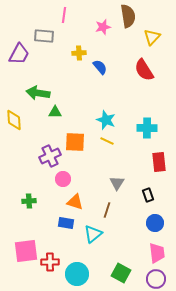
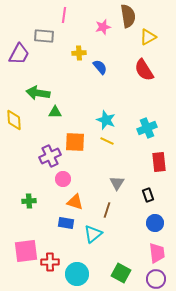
yellow triangle: moved 4 px left; rotated 18 degrees clockwise
cyan cross: rotated 24 degrees counterclockwise
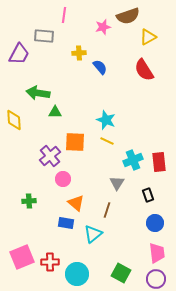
brown semicircle: rotated 80 degrees clockwise
cyan cross: moved 14 px left, 32 px down
purple cross: rotated 15 degrees counterclockwise
orange triangle: moved 1 px right, 1 px down; rotated 24 degrees clockwise
pink square: moved 4 px left, 6 px down; rotated 15 degrees counterclockwise
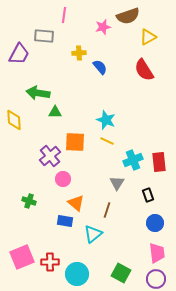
green cross: rotated 24 degrees clockwise
blue rectangle: moved 1 px left, 2 px up
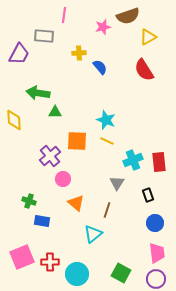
orange square: moved 2 px right, 1 px up
blue rectangle: moved 23 px left
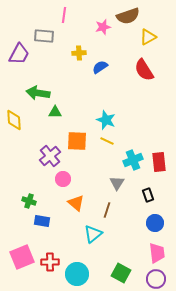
blue semicircle: rotated 84 degrees counterclockwise
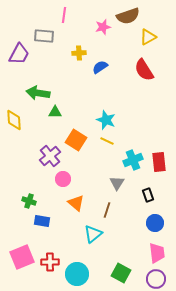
orange square: moved 1 px left, 1 px up; rotated 30 degrees clockwise
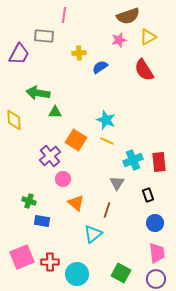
pink star: moved 16 px right, 13 px down
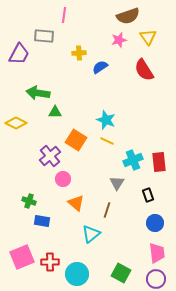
yellow triangle: rotated 36 degrees counterclockwise
yellow diamond: moved 2 px right, 3 px down; rotated 60 degrees counterclockwise
cyan triangle: moved 2 px left
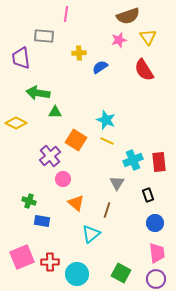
pink line: moved 2 px right, 1 px up
purple trapezoid: moved 2 px right, 4 px down; rotated 145 degrees clockwise
